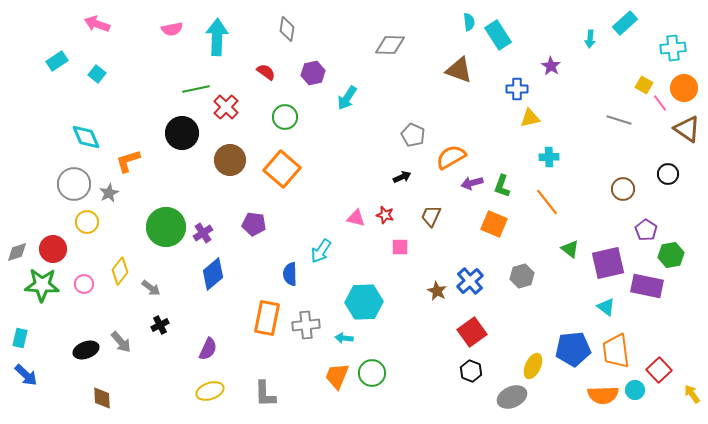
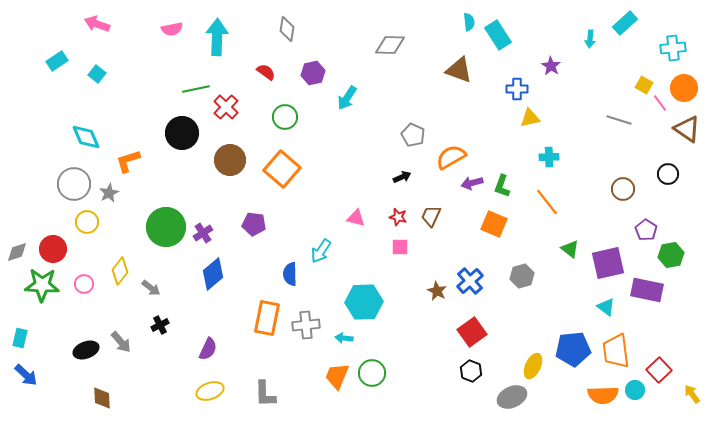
red star at (385, 215): moved 13 px right, 2 px down
purple rectangle at (647, 286): moved 4 px down
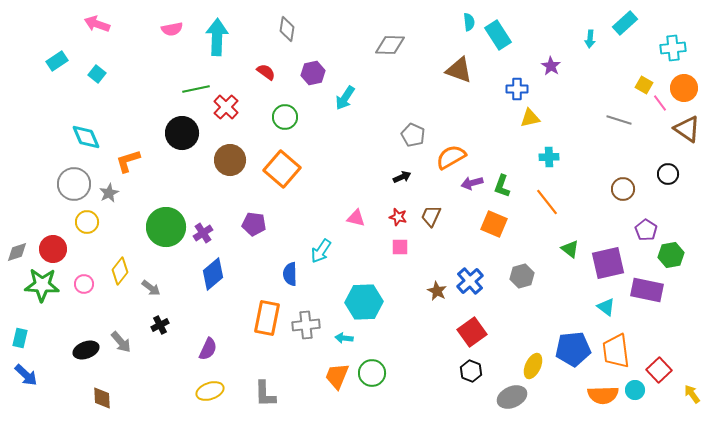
cyan arrow at (347, 98): moved 2 px left
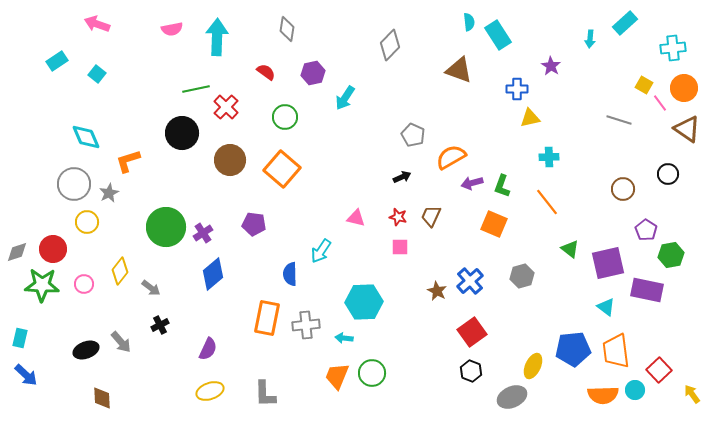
gray diamond at (390, 45): rotated 48 degrees counterclockwise
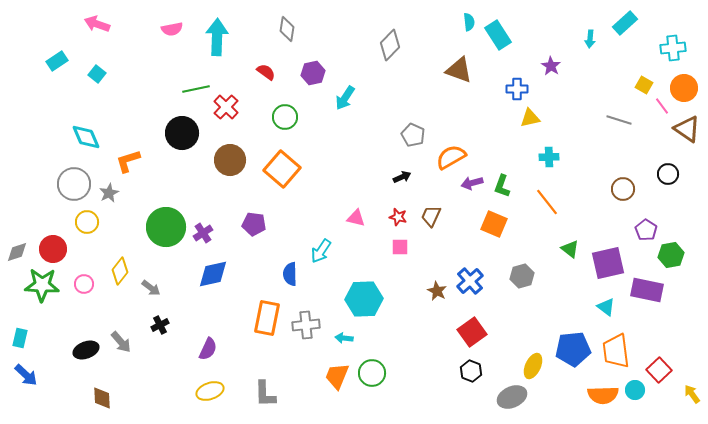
pink line at (660, 103): moved 2 px right, 3 px down
blue diamond at (213, 274): rotated 28 degrees clockwise
cyan hexagon at (364, 302): moved 3 px up
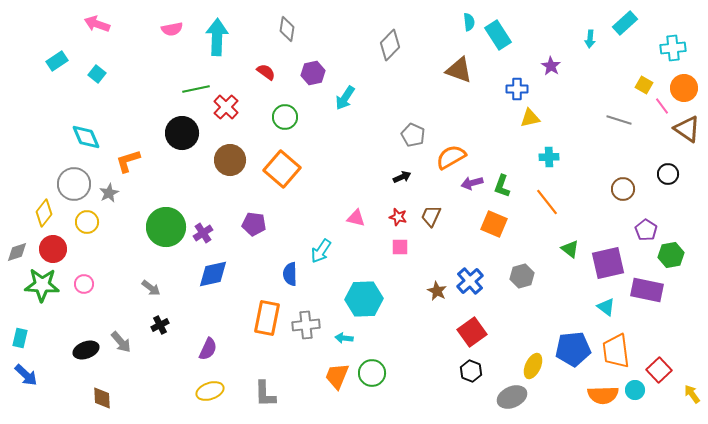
yellow diamond at (120, 271): moved 76 px left, 58 px up
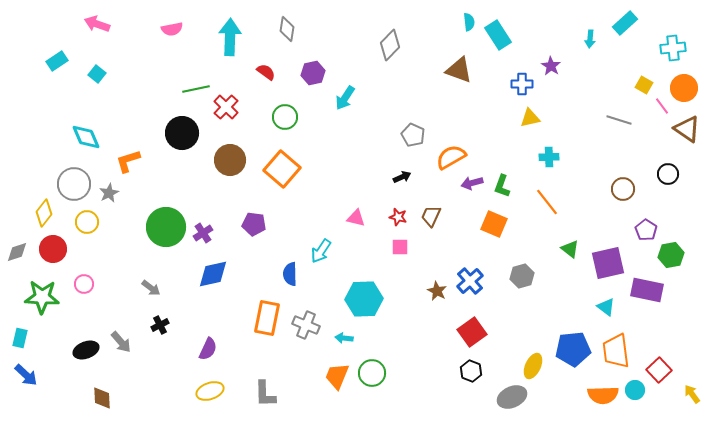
cyan arrow at (217, 37): moved 13 px right
blue cross at (517, 89): moved 5 px right, 5 px up
green star at (42, 285): moved 12 px down
gray cross at (306, 325): rotated 28 degrees clockwise
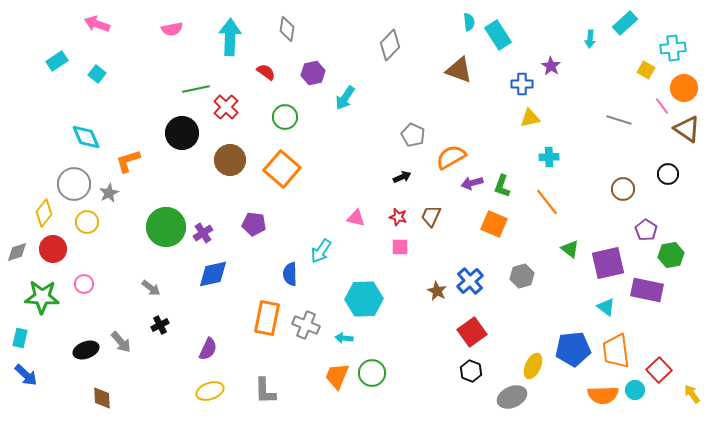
yellow square at (644, 85): moved 2 px right, 15 px up
gray L-shape at (265, 394): moved 3 px up
